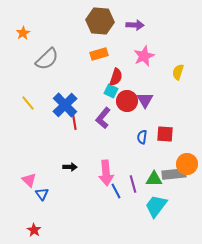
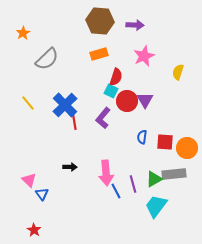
red square: moved 8 px down
orange circle: moved 16 px up
green triangle: rotated 30 degrees counterclockwise
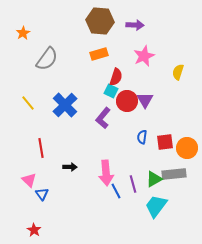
gray semicircle: rotated 10 degrees counterclockwise
red line: moved 33 px left, 28 px down
red square: rotated 12 degrees counterclockwise
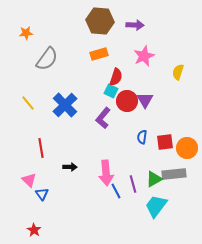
orange star: moved 3 px right; rotated 24 degrees clockwise
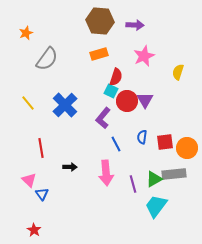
orange star: rotated 16 degrees counterclockwise
blue line: moved 47 px up
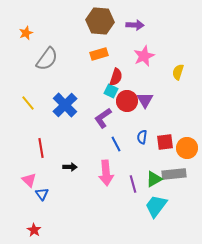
purple L-shape: rotated 15 degrees clockwise
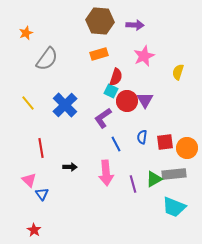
cyan trapezoid: moved 18 px right, 1 px down; rotated 105 degrees counterclockwise
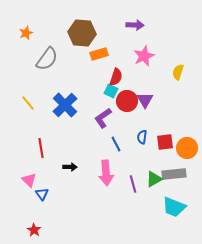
brown hexagon: moved 18 px left, 12 px down
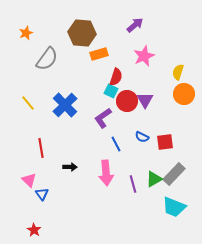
purple arrow: rotated 42 degrees counterclockwise
blue semicircle: rotated 72 degrees counterclockwise
orange circle: moved 3 px left, 54 px up
gray rectangle: rotated 40 degrees counterclockwise
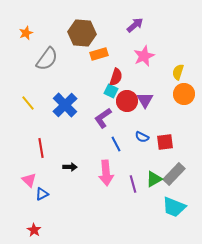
blue triangle: rotated 40 degrees clockwise
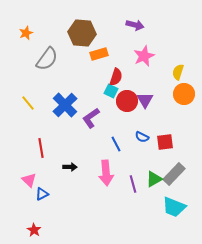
purple arrow: rotated 54 degrees clockwise
purple L-shape: moved 12 px left
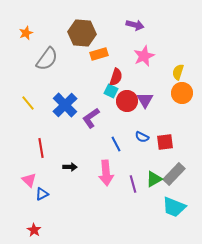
orange circle: moved 2 px left, 1 px up
